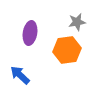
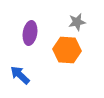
orange hexagon: rotated 12 degrees clockwise
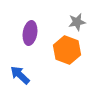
orange hexagon: rotated 16 degrees clockwise
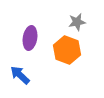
purple ellipse: moved 5 px down
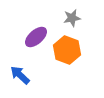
gray star: moved 5 px left, 4 px up
purple ellipse: moved 6 px right, 1 px up; rotated 40 degrees clockwise
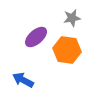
orange hexagon: rotated 12 degrees counterclockwise
blue arrow: moved 3 px right, 5 px down; rotated 15 degrees counterclockwise
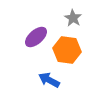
gray star: moved 1 px right; rotated 30 degrees counterclockwise
blue arrow: moved 26 px right
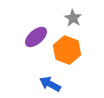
orange hexagon: rotated 12 degrees clockwise
blue arrow: moved 1 px right, 4 px down
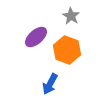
gray star: moved 2 px left, 2 px up
blue arrow: rotated 90 degrees counterclockwise
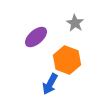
gray star: moved 4 px right, 7 px down
orange hexagon: moved 10 px down
